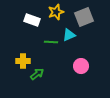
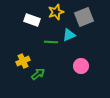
yellow cross: rotated 24 degrees counterclockwise
green arrow: moved 1 px right
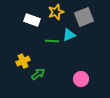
green line: moved 1 px right, 1 px up
pink circle: moved 13 px down
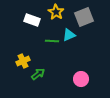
yellow star: rotated 21 degrees counterclockwise
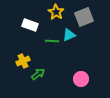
white rectangle: moved 2 px left, 5 px down
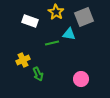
white rectangle: moved 4 px up
cyan triangle: moved 1 px up; rotated 32 degrees clockwise
green line: moved 2 px down; rotated 16 degrees counterclockwise
yellow cross: moved 1 px up
green arrow: rotated 104 degrees clockwise
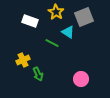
cyan triangle: moved 1 px left, 2 px up; rotated 24 degrees clockwise
green line: rotated 40 degrees clockwise
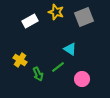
yellow star: rotated 14 degrees counterclockwise
white rectangle: rotated 49 degrees counterclockwise
cyan triangle: moved 2 px right, 17 px down
green line: moved 6 px right, 24 px down; rotated 64 degrees counterclockwise
yellow cross: moved 3 px left; rotated 32 degrees counterclockwise
pink circle: moved 1 px right
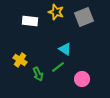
white rectangle: rotated 35 degrees clockwise
cyan triangle: moved 5 px left
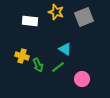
yellow cross: moved 2 px right, 4 px up; rotated 16 degrees counterclockwise
green arrow: moved 9 px up
